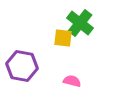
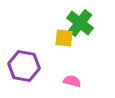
yellow square: moved 1 px right
purple hexagon: moved 2 px right
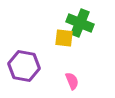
green cross: rotated 16 degrees counterclockwise
pink semicircle: rotated 54 degrees clockwise
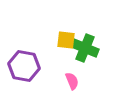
green cross: moved 5 px right, 25 px down
yellow square: moved 2 px right, 2 px down
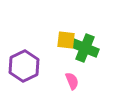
purple hexagon: rotated 24 degrees clockwise
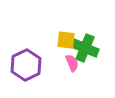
purple hexagon: moved 2 px right, 1 px up
pink semicircle: moved 18 px up
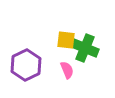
pink semicircle: moved 5 px left, 7 px down
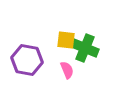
purple hexagon: moved 1 px right, 5 px up; rotated 24 degrees counterclockwise
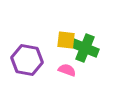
pink semicircle: rotated 48 degrees counterclockwise
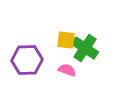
green cross: rotated 12 degrees clockwise
purple hexagon: rotated 12 degrees counterclockwise
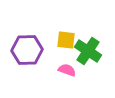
green cross: moved 3 px right, 3 px down
purple hexagon: moved 10 px up
